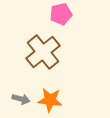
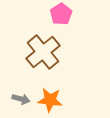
pink pentagon: rotated 20 degrees counterclockwise
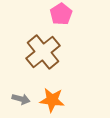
orange star: moved 2 px right
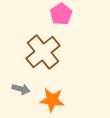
gray arrow: moved 10 px up
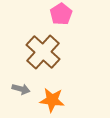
brown cross: rotated 8 degrees counterclockwise
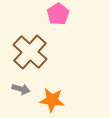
pink pentagon: moved 3 px left
brown cross: moved 13 px left
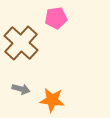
pink pentagon: moved 2 px left, 4 px down; rotated 25 degrees clockwise
brown cross: moved 9 px left, 9 px up
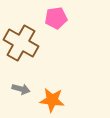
brown cross: rotated 12 degrees counterclockwise
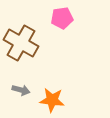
pink pentagon: moved 6 px right
gray arrow: moved 1 px down
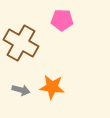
pink pentagon: moved 2 px down; rotated 10 degrees clockwise
orange star: moved 13 px up
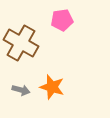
pink pentagon: rotated 10 degrees counterclockwise
orange star: rotated 10 degrees clockwise
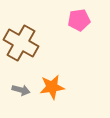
pink pentagon: moved 17 px right
orange star: rotated 25 degrees counterclockwise
